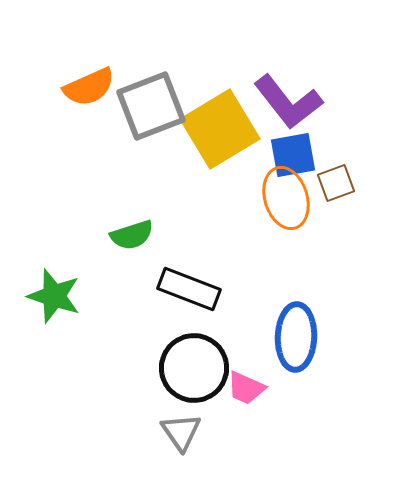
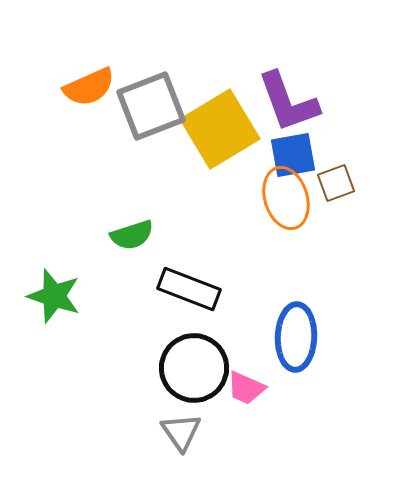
purple L-shape: rotated 18 degrees clockwise
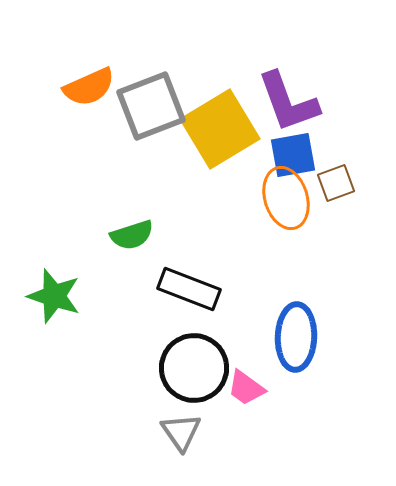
pink trapezoid: rotated 12 degrees clockwise
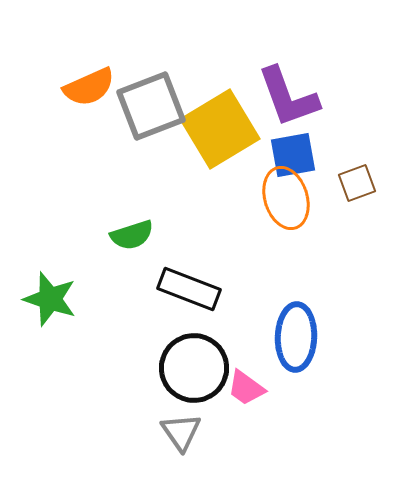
purple L-shape: moved 5 px up
brown square: moved 21 px right
green star: moved 4 px left, 3 px down
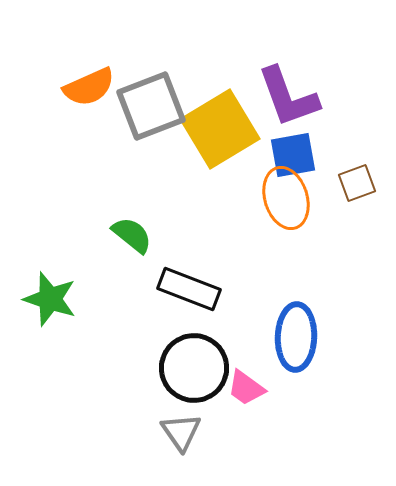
green semicircle: rotated 123 degrees counterclockwise
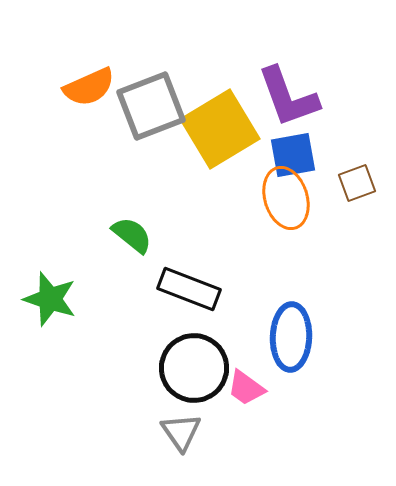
blue ellipse: moved 5 px left
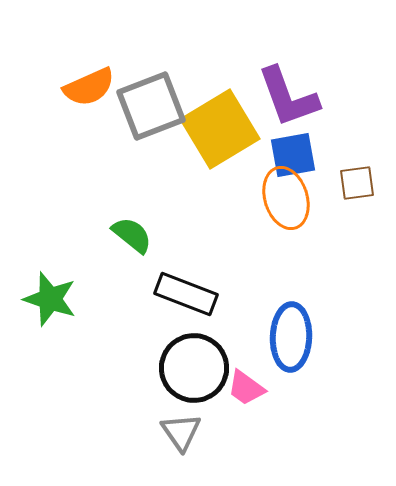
brown square: rotated 12 degrees clockwise
black rectangle: moved 3 px left, 5 px down
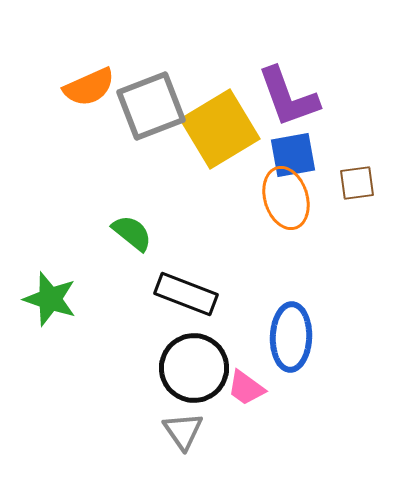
green semicircle: moved 2 px up
gray triangle: moved 2 px right, 1 px up
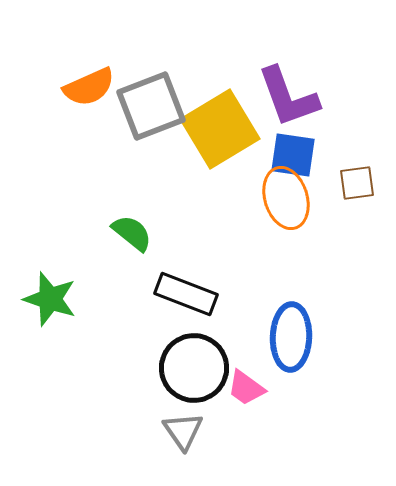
blue square: rotated 18 degrees clockwise
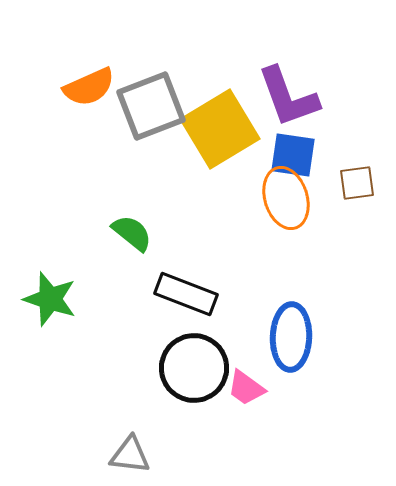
gray triangle: moved 53 px left, 24 px down; rotated 48 degrees counterclockwise
